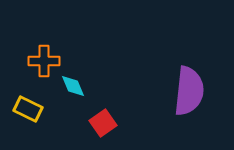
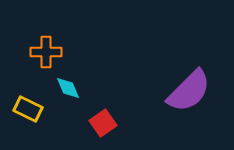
orange cross: moved 2 px right, 9 px up
cyan diamond: moved 5 px left, 2 px down
purple semicircle: rotated 39 degrees clockwise
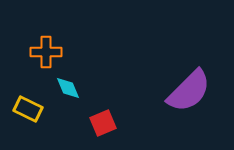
red square: rotated 12 degrees clockwise
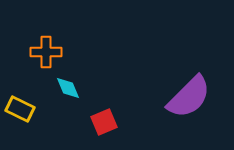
purple semicircle: moved 6 px down
yellow rectangle: moved 8 px left
red square: moved 1 px right, 1 px up
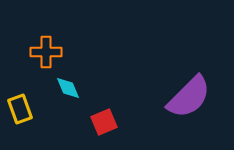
yellow rectangle: rotated 44 degrees clockwise
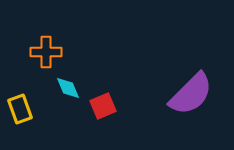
purple semicircle: moved 2 px right, 3 px up
red square: moved 1 px left, 16 px up
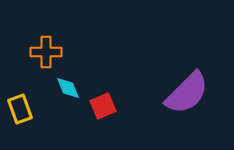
purple semicircle: moved 4 px left, 1 px up
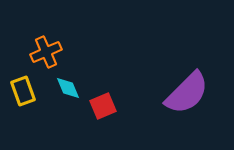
orange cross: rotated 24 degrees counterclockwise
yellow rectangle: moved 3 px right, 18 px up
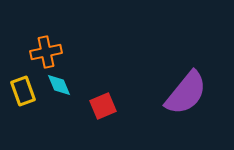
orange cross: rotated 12 degrees clockwise
cyan diamond: moved 9 px left, 3 px up
purple semicircle: moved 1 px left; rotated 6 degrees counterclockwise
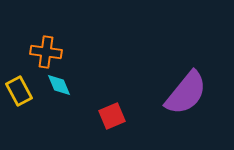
orange cross: rotated 20 degrees clockwise
yellow rectangle: moved 4 px left; rotated 8 degrees counterclockwise
red square: moved 9 px right, 10 px down
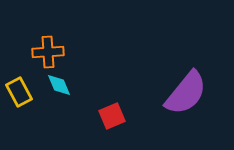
orange cross: moved 2 px right; rotated 12 degrees counterclockwise
yellow rectangle: moved 1 px down
